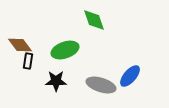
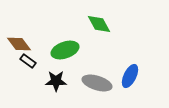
green diamond: moved 5 px right, 4 px down; rotated 10 degrees counterclockwise
brown diamond: moved 1 px left, 1 px up
black rectangle: rotated 63 degrees counterclockwise
blue ellipse: rotated 15 degrees counterclockwise
gray ellipse: moved 4 px left, 2 px up
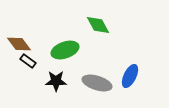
green diamond: moved 1 px left, 1 px down
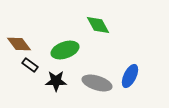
black rectangle: moved 2 px right, 4 px down
